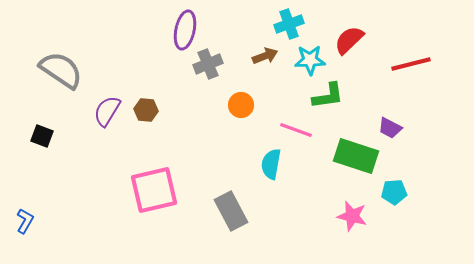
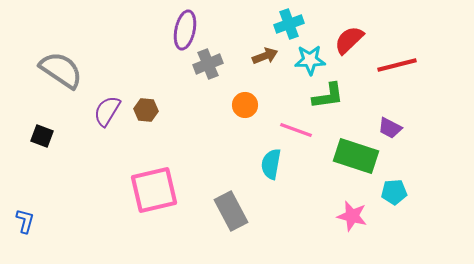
red line: moved 14 px left, 1 px down
orange circle: moved 4 px right
blue L-shape: rotated 15 degrees counterclockwise
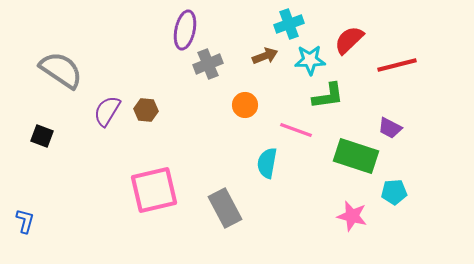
cyan semicircle: moved 4 px left, 1 px up
gray rectangle: moved 6 px left, 3 px up
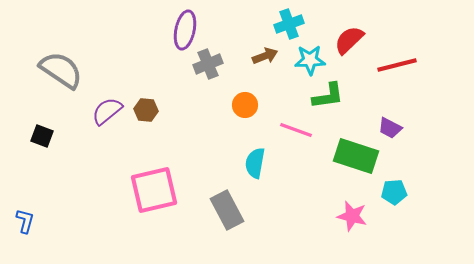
purple semicircle: rotated 20 degrees clockwise
cyan semicircle: moved 12 px left
gray rectangle: moved 2 px right, 2 px down
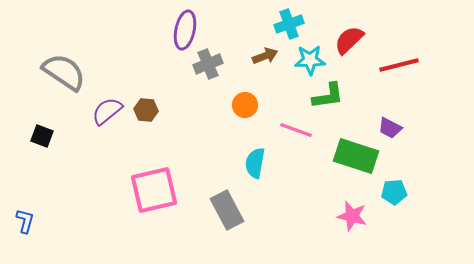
red line: moved 2 px right
gray semicircle: moved 3 px right, 2 px down
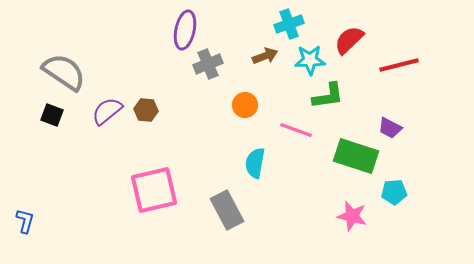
black square: moved 10 px right, 21 px up
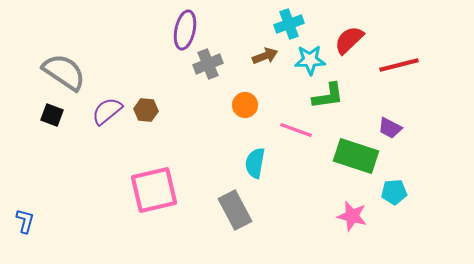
gray rectangle: moved 8 px right
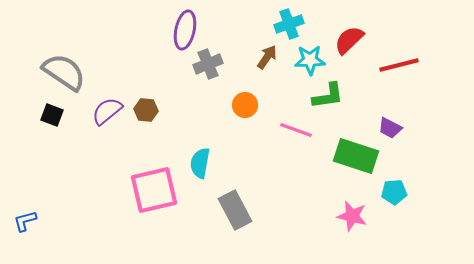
brown arrow: moved 2 px right, 1 px down; rotated 35 degrees counterclockwise
cyan semicircle: moved 55 px left
blue L-shape: rotated 120 degrees counterclockwise
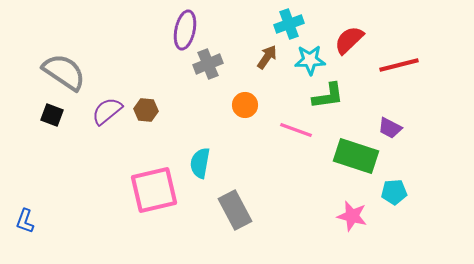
blue L-shape: rotated 55 degrees counterclockwise
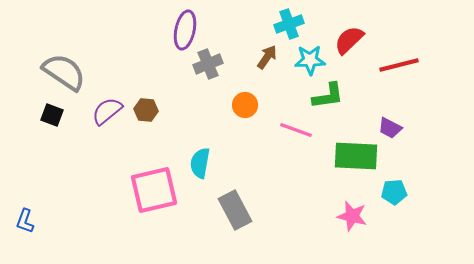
green rectangle: rotated 15 degrees counterclockwise
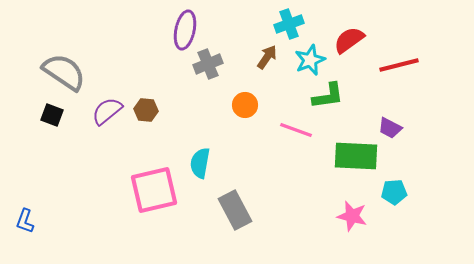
red semicircle: rotated 8 degrees clockwise
cyan star: rotated 20 degrees counterclockwise
